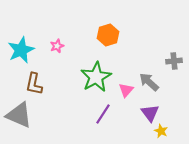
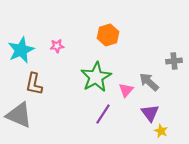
pink star: rotated 16 degrees clockwise
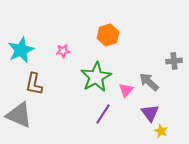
pink star: moved 6 px right, 5 px down
